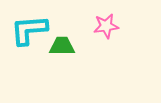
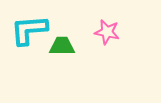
pink star: moved 1 px right, 6 px down; rotated 20 degrees clockwise
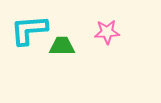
pink star: rotated 15 degrees counterclockwise
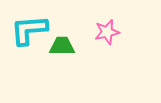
pink star: rotated 10 degrees counterclockwise
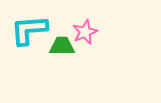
pink star: moved 22 px left; rotated 10 degrees counterclockwise
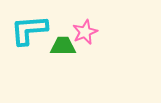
green trapezoid: moved 1 px right
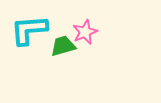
green trapezoid: rotated 16 degrees counterclockwise
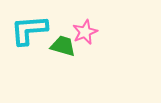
green trapezoid: rotated 32 degrees clockwise
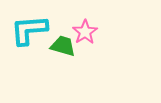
pink star: rotated 10 degrees counterclockwise
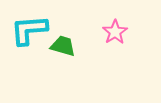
pink star: moved 30 px right
